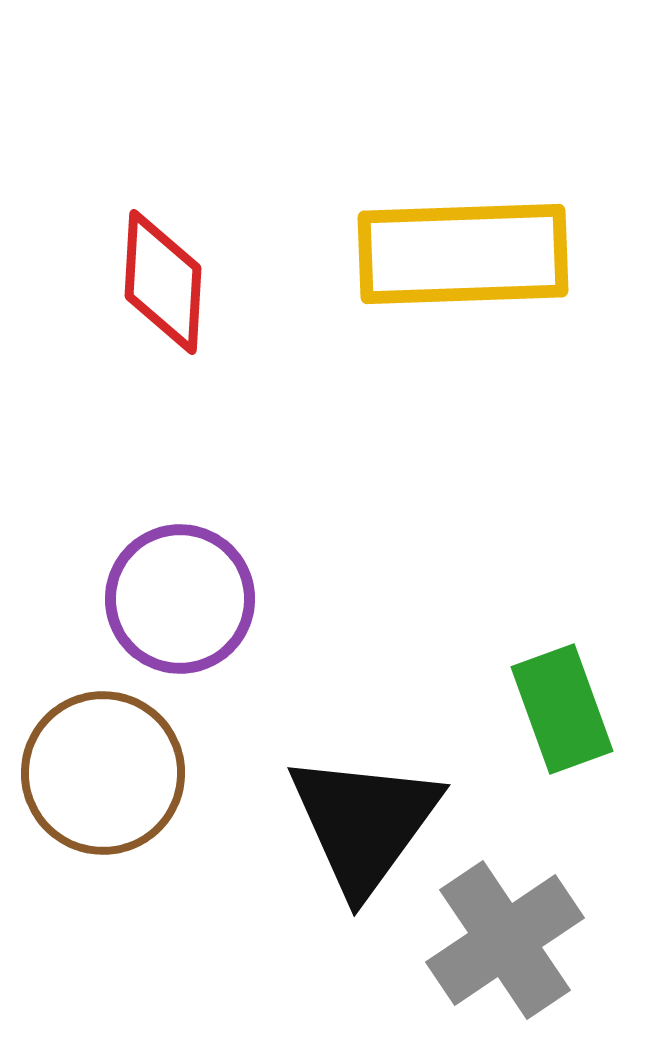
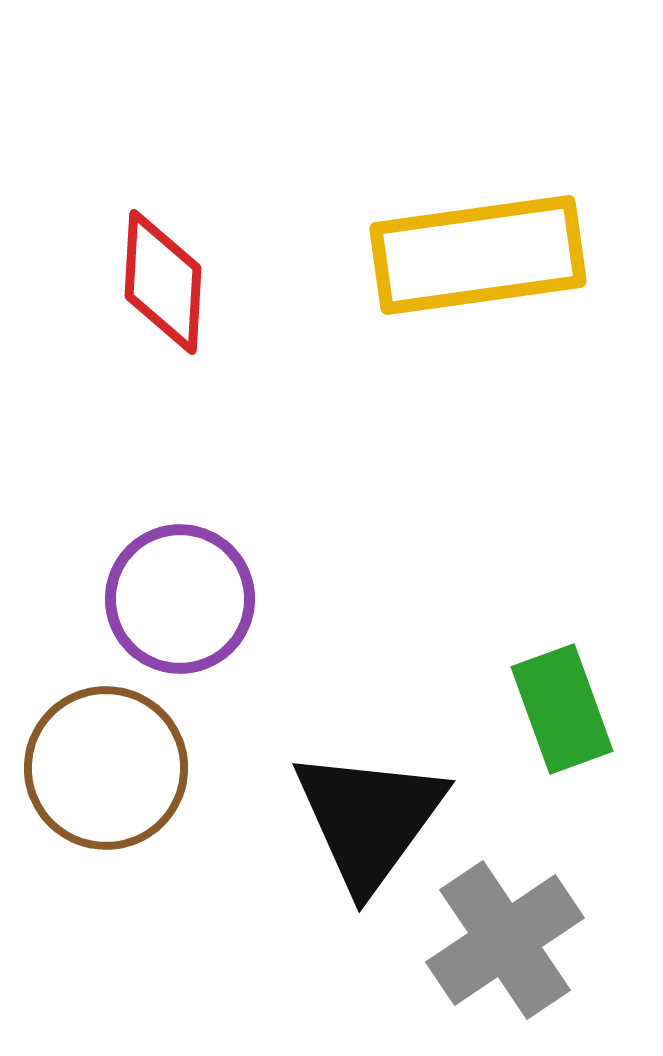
yellow rectangle: moved 15 px right, 1 px down; rotated 6 degrees counterclockwise
brown circle: moved 3 px right, 5 px up
black triangle: moved 5 px right, 4 px up
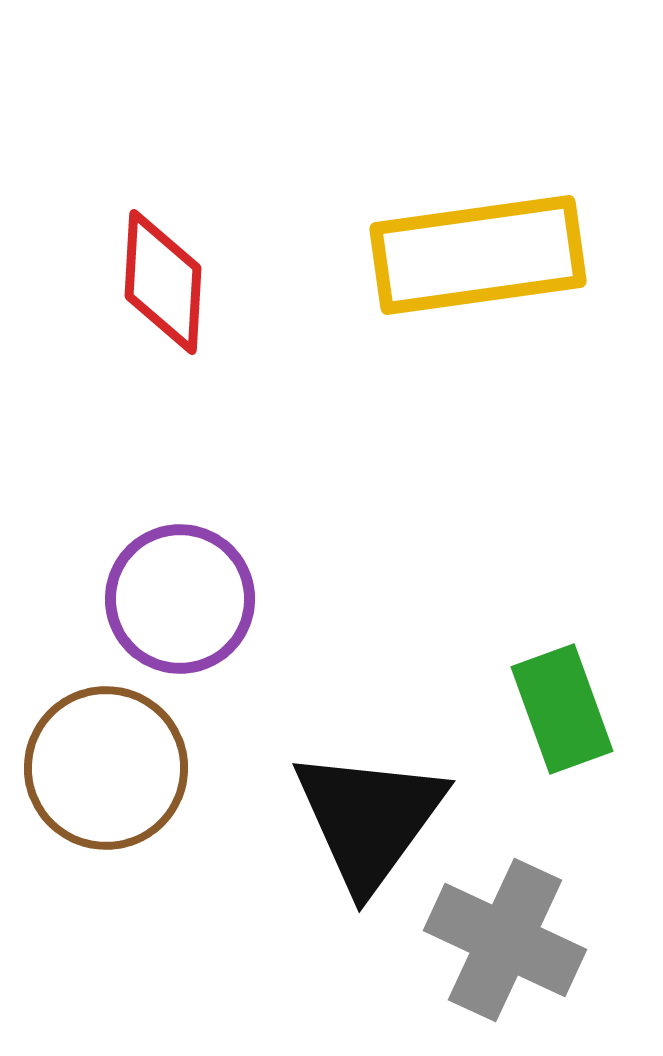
gray cross: rotated 31 degrees counterclockwise
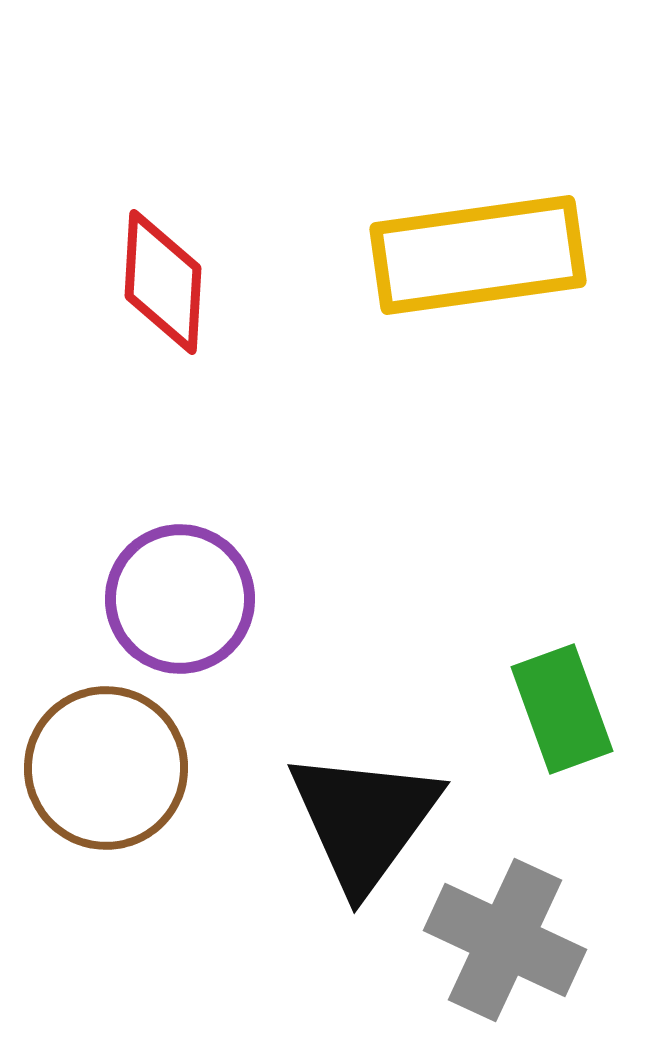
black triangle: moved 5 px left, 1 px down
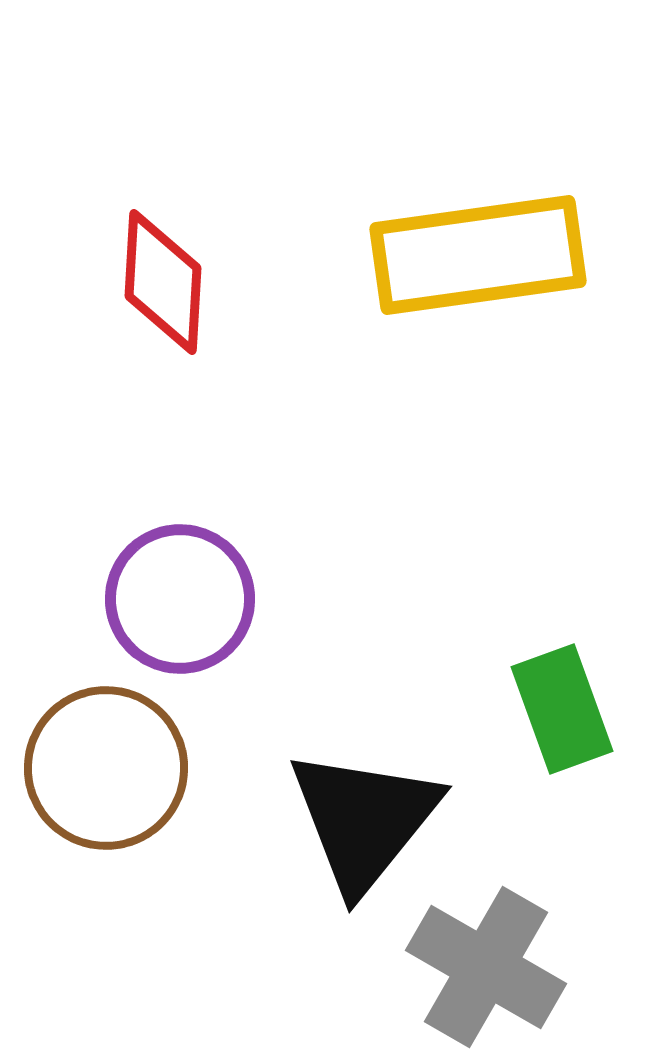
black triangle: rotated 3 degrees clockwise
gray cross: moved 19 px left, 27 px down; rotated 5 degrees clockwise
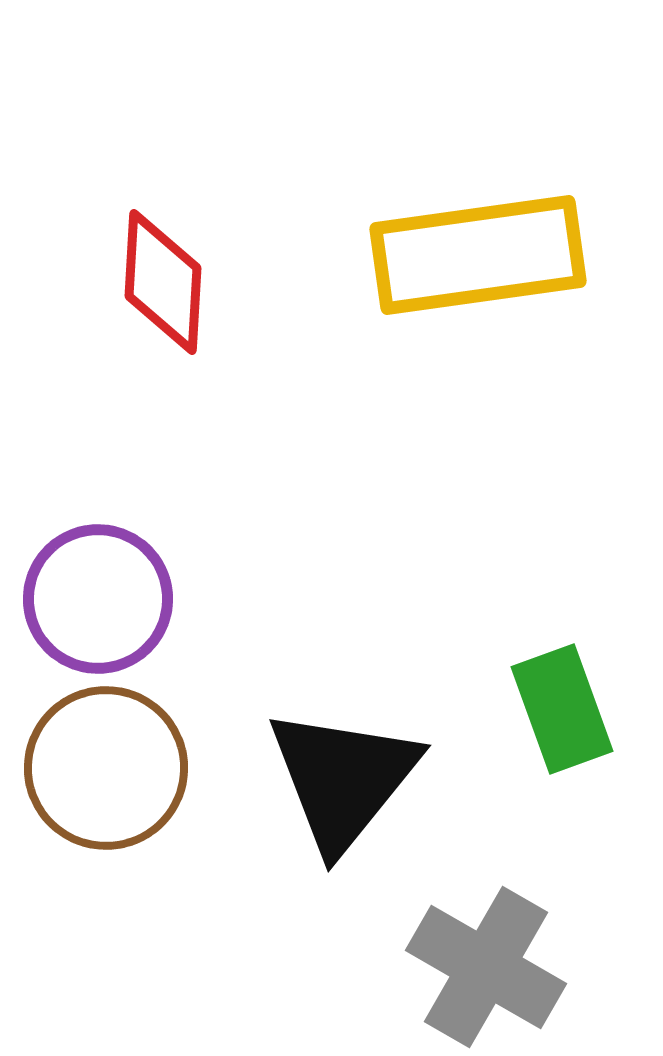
purple circle: moved 82 px left
black triangle: moved 21 px left, 41 px up
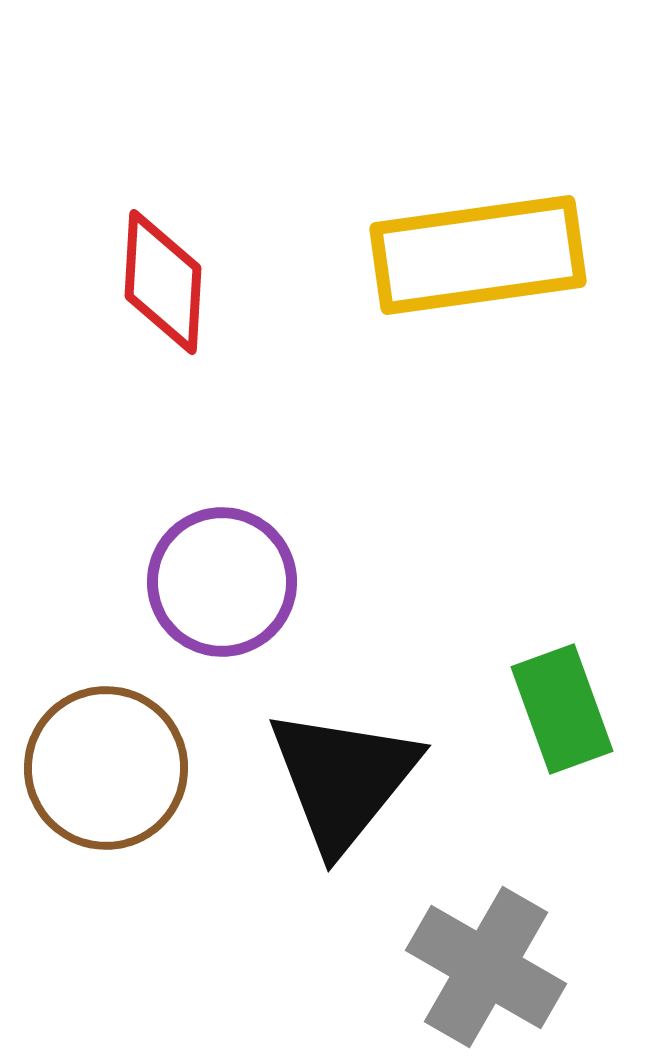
purple circle: moved 124 px right, 17 px up
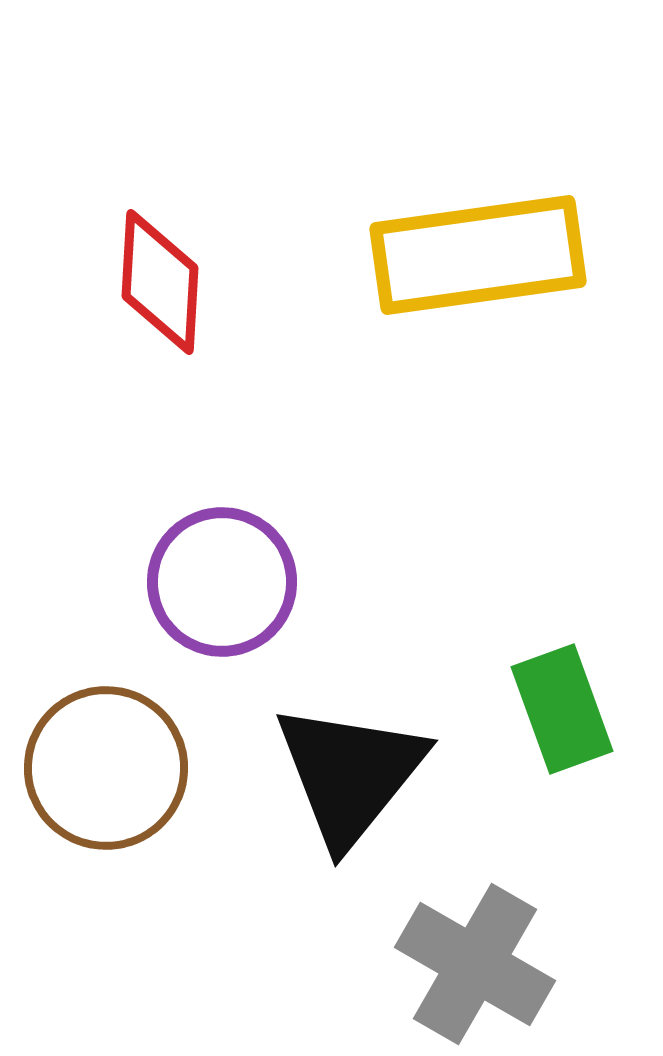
red diamond: moved 3 px left
black triangle: moved 7 px right, 5 px up
gray cross: moved 11 px left, 3 px up
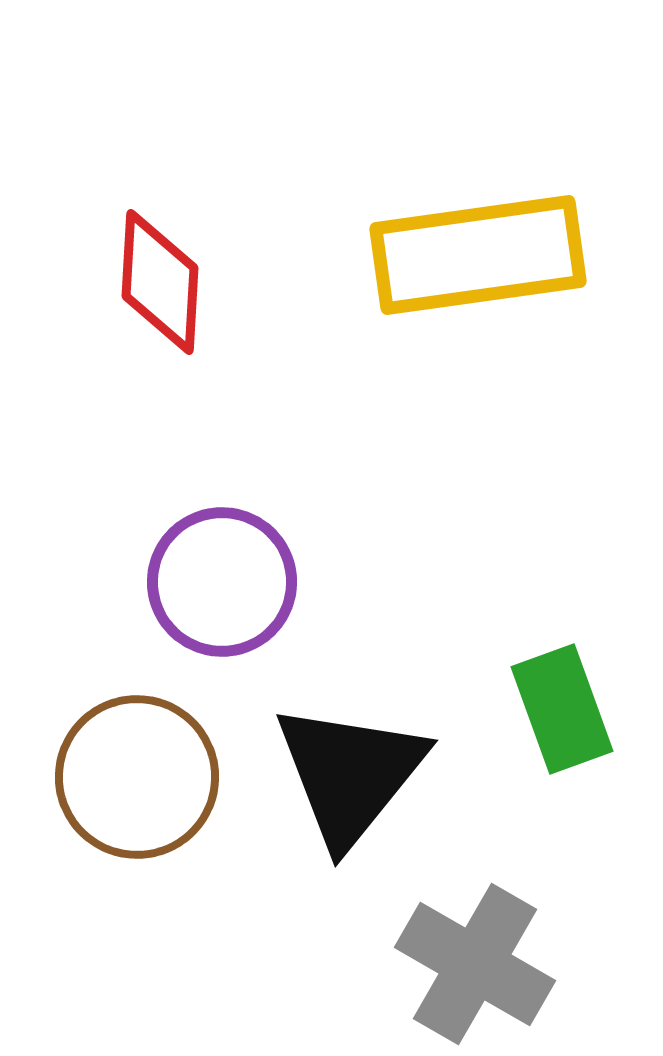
brown circle: moved 31 px right, 9 px down
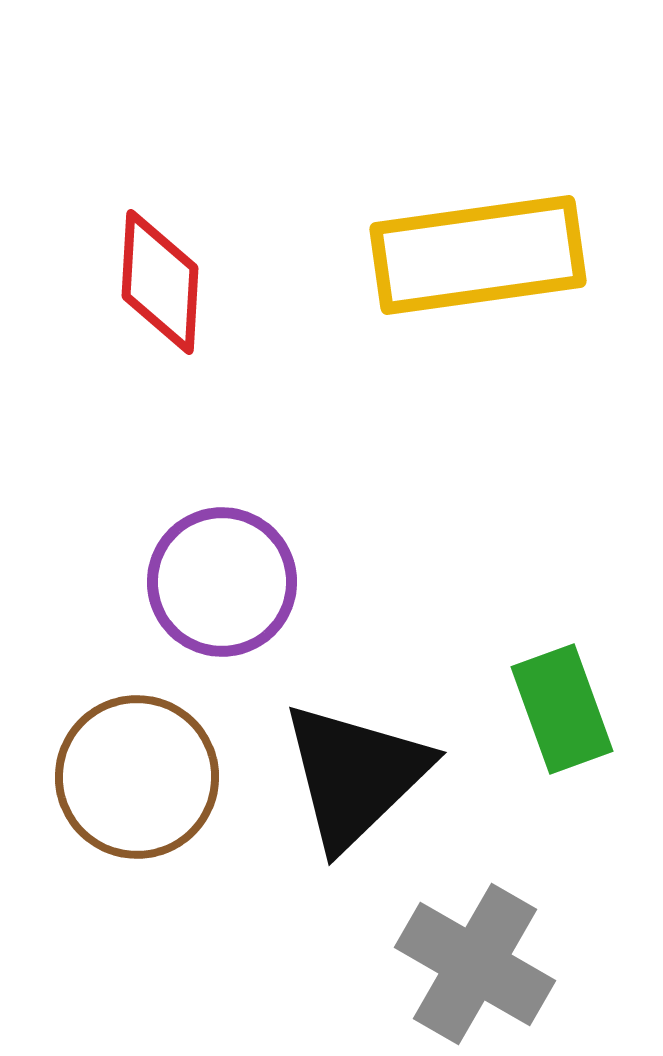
black triangle: moved 5 px right, 1 px down; rotated 7 degrees clockwise
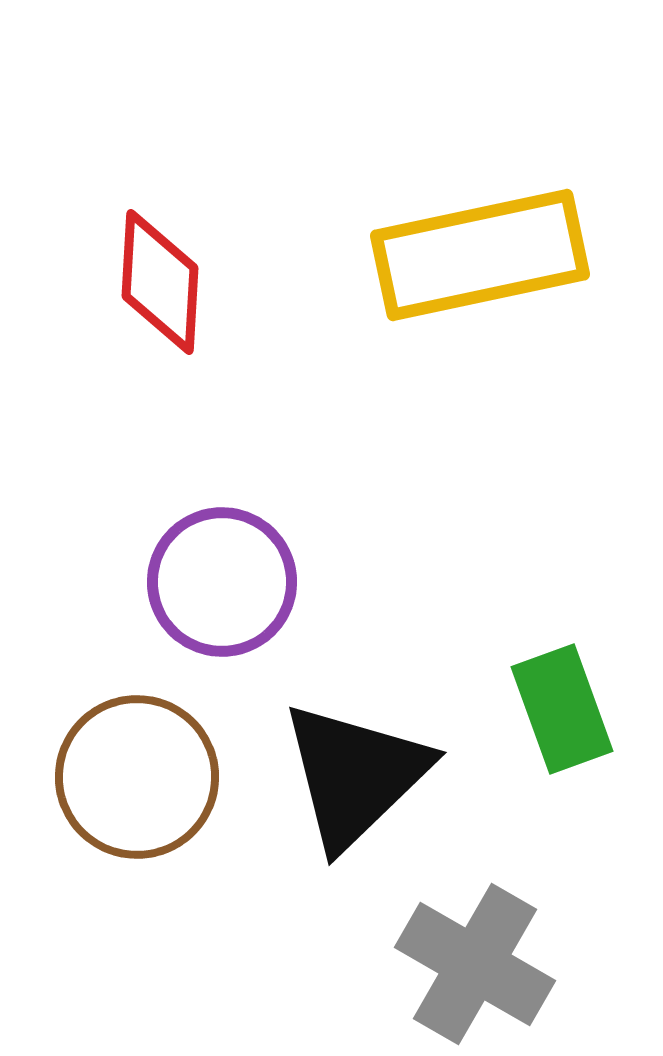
yellow rectangle: moved 2 px right; rotated 4 degrees counterclockwise
